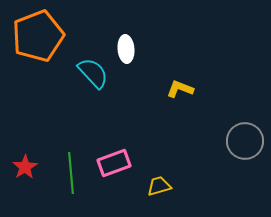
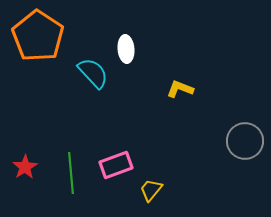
orange pentagon: rotated 18 degrees counterclockwise
pink rectangle: moved 2 px right, 2 px down
yellow trapezoid: moved 8 px left, 4 px down; rotated 35 degrees counterclockwise
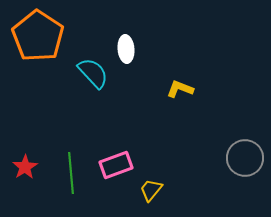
gray circle: moved 17 px down
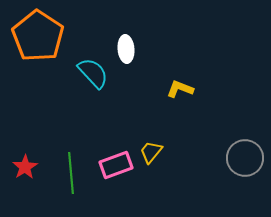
yellow trapezoid: moved 38 px up
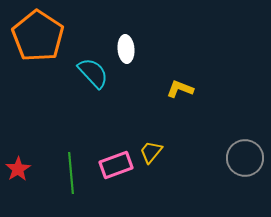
red star: moved 7 px left, 2 px down
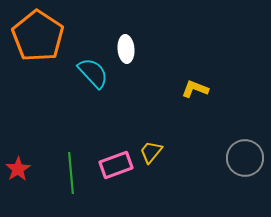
yellow L-shape: moved 15 px right
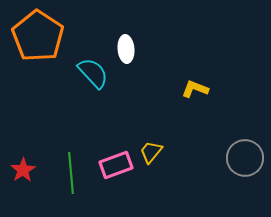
red star: moved 5 px right, 1 px down
